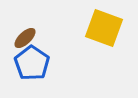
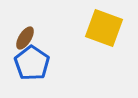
brown ellipse: rotated 15 degrees counterclockwise
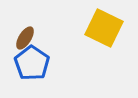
yellow square: rotated 6 degrees clockwise
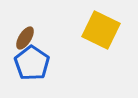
yellow square: moved 3 px left, 2 px down
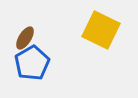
blue pentagon: rotated 8 degrees clockwise
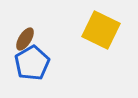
brown ellipse: moved 1 px down
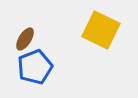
blue pentagon: moved 3 px right, 4 px down; rotated 8 degrees clockwise
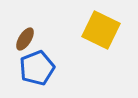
blue pentagon: moved 2 px right, 1 px down
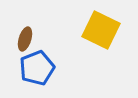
brown ellipse: rotated 15 degrees counterclockwise
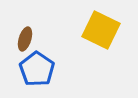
blue pentagon: moved 1 px down; rotated 16 degrees counterclockwise
